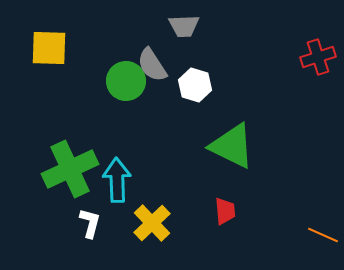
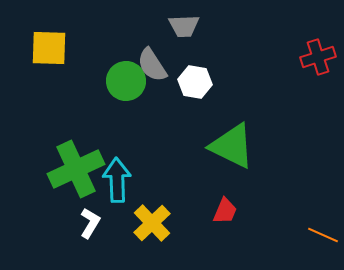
white hexagon: moved 3 px up; rotated 8 degrees counterclockwise
green cross: moved 6 px right
red trapezoid: rotated 28 degrees clockwise
white L-shape: rotated 16 degrees clockwise
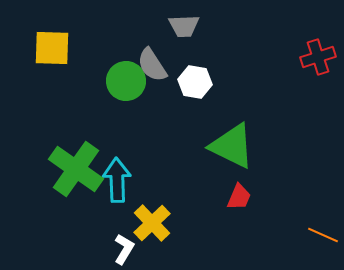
yellow square: moved 3 px right
green cross: rotated 30 degrees counterclockwise
red trapezoid: moved 14 px right, 14 px up
white L-shape: moved 34 px right, 26 px down
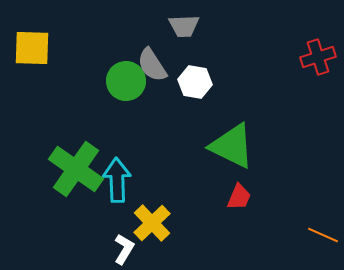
yellow square: moved 20 px left
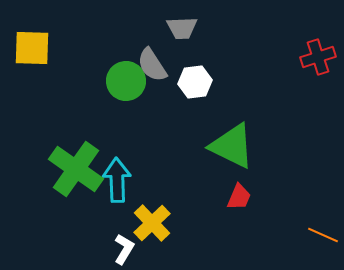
gray trapezoid: moved 2 px left, 2 px down
white hexagon: rotated 16 degrees counterclockwise
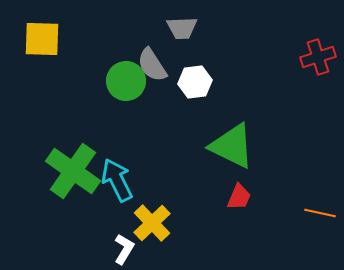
yellow square: moved 10 px right, 9 px up
green cross: moved 3 px left, 2 px down
cyan arrow: rotated 24 degrees counterclockwise
orange line: moved 3 px left, 22 px up; rotated 12 degrees counterclockwise
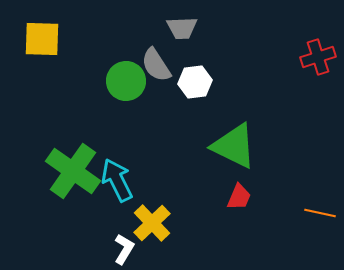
gray semicircle: moved 4 px right
green triangle: moved 2 px right
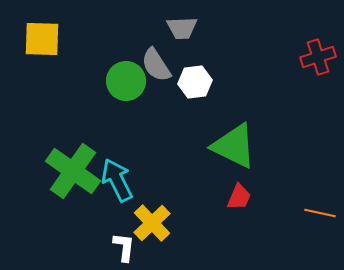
white L-shape: moved 2 px up; rotated 24 degrees counterclockwise
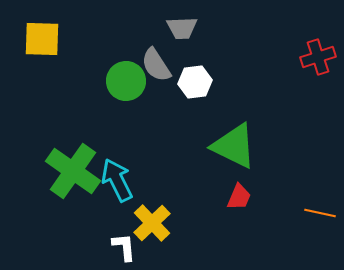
white L-shape: rotated 12 degrees counterclockwise
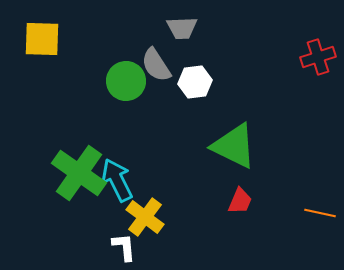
green cross: moved 6 px right, 2 px down
red trapezoid: moved 1 px right, 4 px down
yellow cross: moved 7 px left, 6 px up; rotated 9 degrees counterclockwise
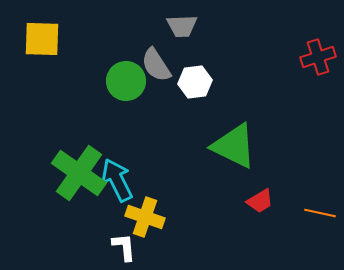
gray trapezoid: moved 2 px up
red trapezoid: moved 20 px right; rotated 36 degrees clockwise
yellow cross: rotated 18 degrees counterclockwise
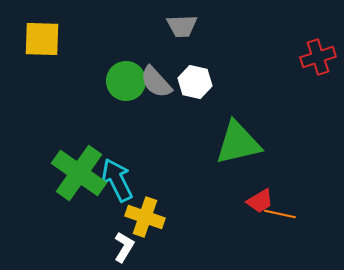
gray semicircle: moved 17 px down; rotated 9 degrees counterclockwise
white hexagon: rotated 20 degrees clockwise
green triangle: moved 4 px right, 3 px up; rotated 39 degrees counterclockwise
orange line: moved 40 px left, 1 px down
white L-shape: rotated 36 degrees clockwise
